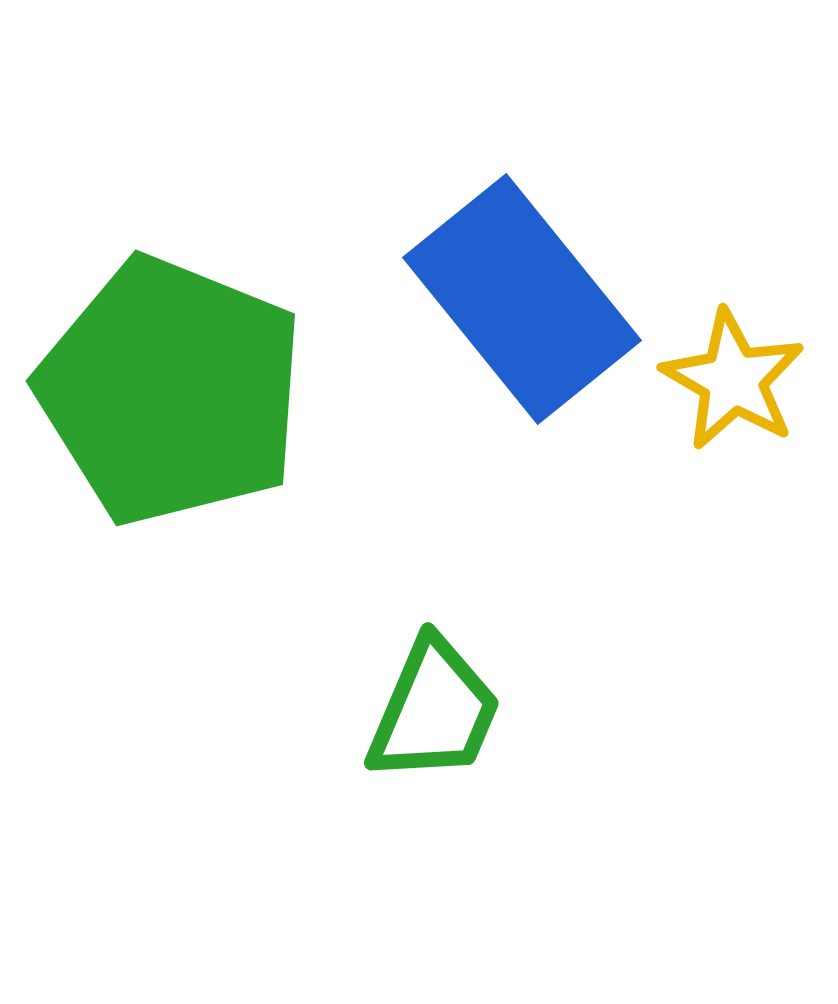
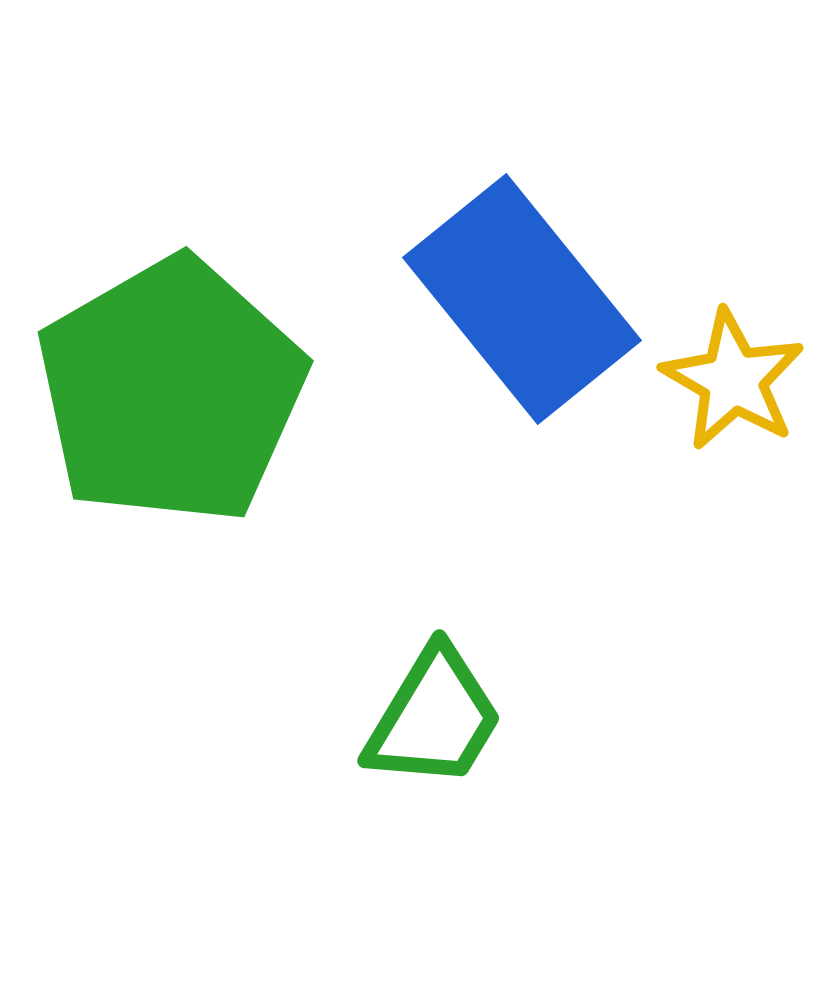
green pentagon: rotated 20 degrees clockwise
green trapezoid: moved 7 px down; rotated 8 degrees clockwise
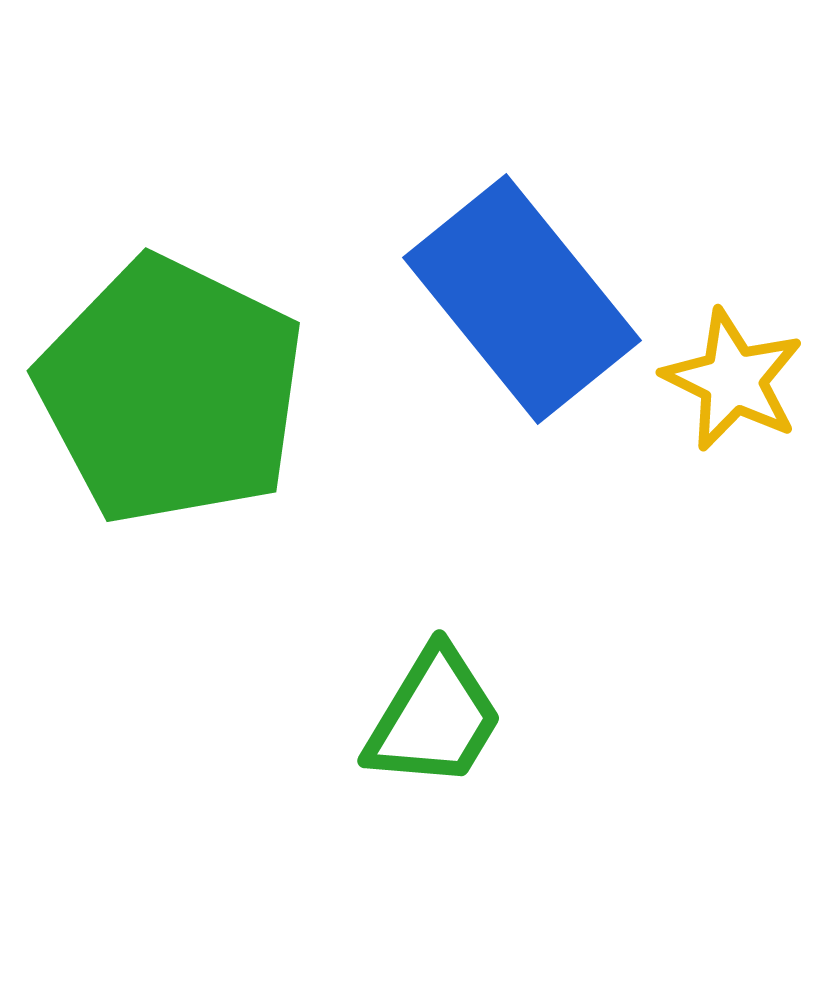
yellow star: rotated 4 degrees counterclockwise
green pentagon: rotated 16 degrees counterclockwise
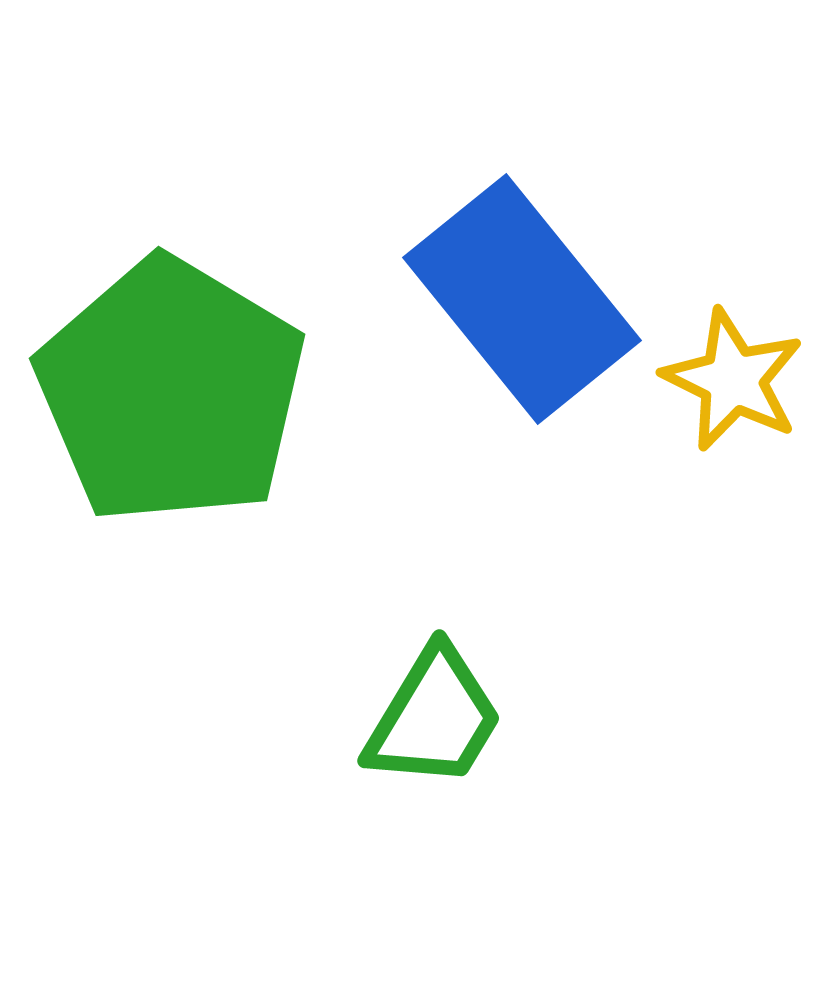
green pentagon: rotated 5 degrees clockwise
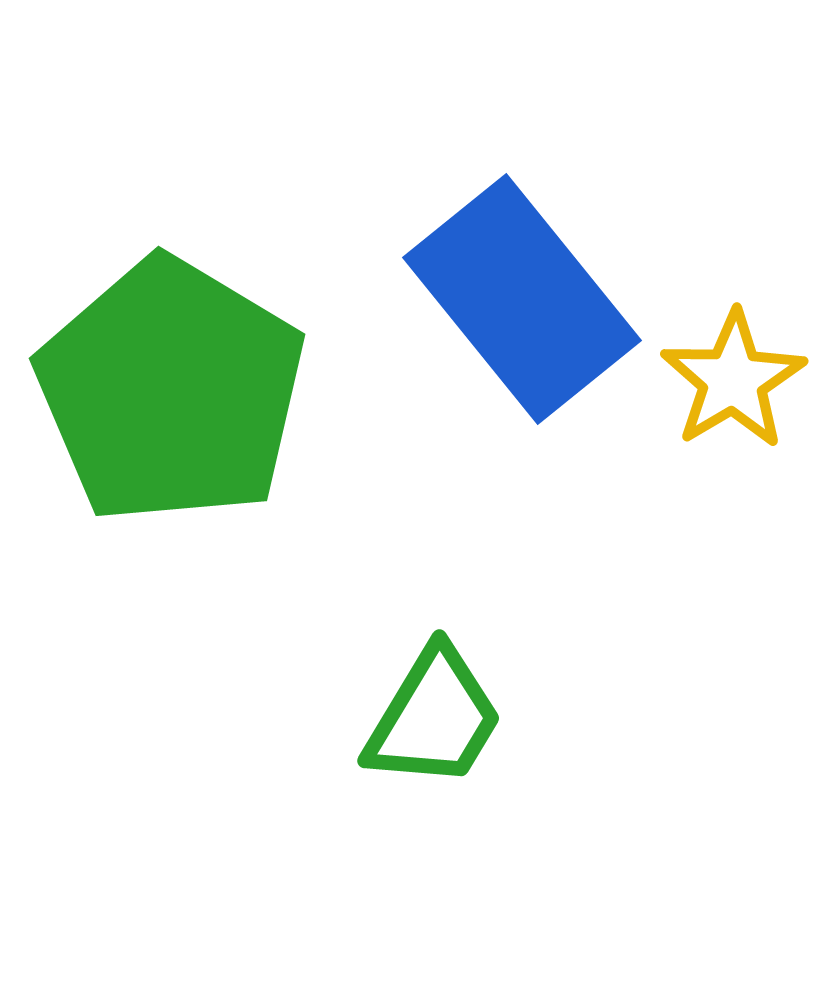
yellow star: rotated 15 degrees clockwise
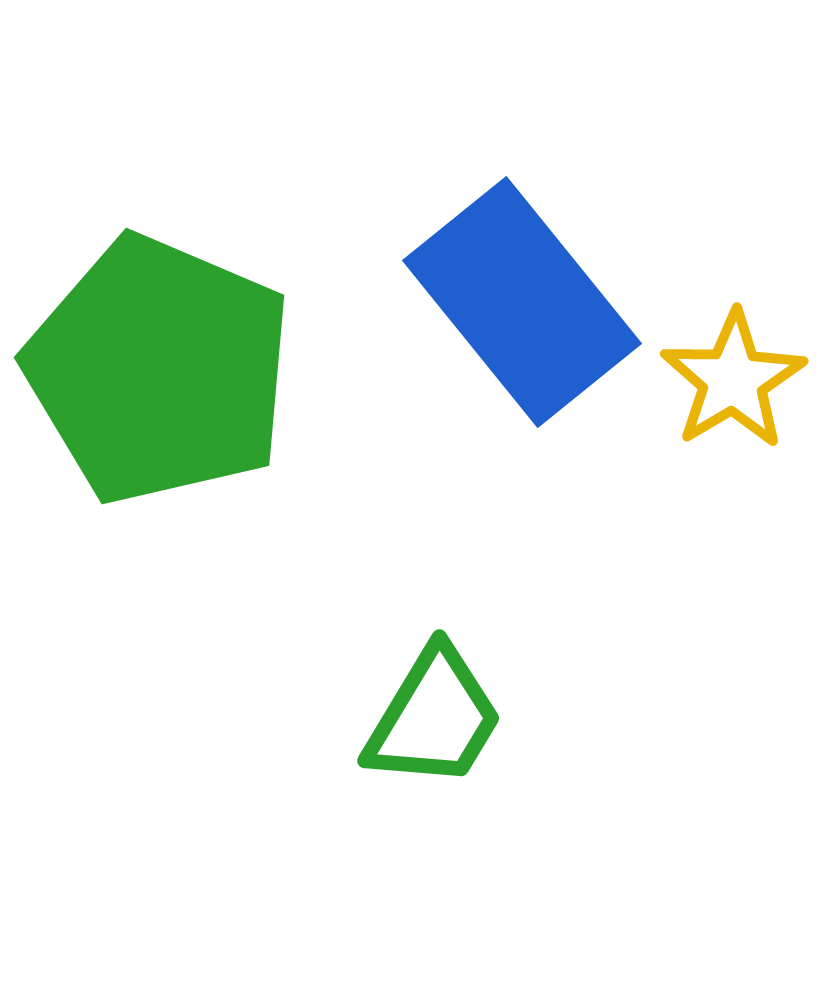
blue rectangle: moved 3 px down
green pentagon: moved 12 px left, 21 px up; rotated 8 degrees counterclockwise
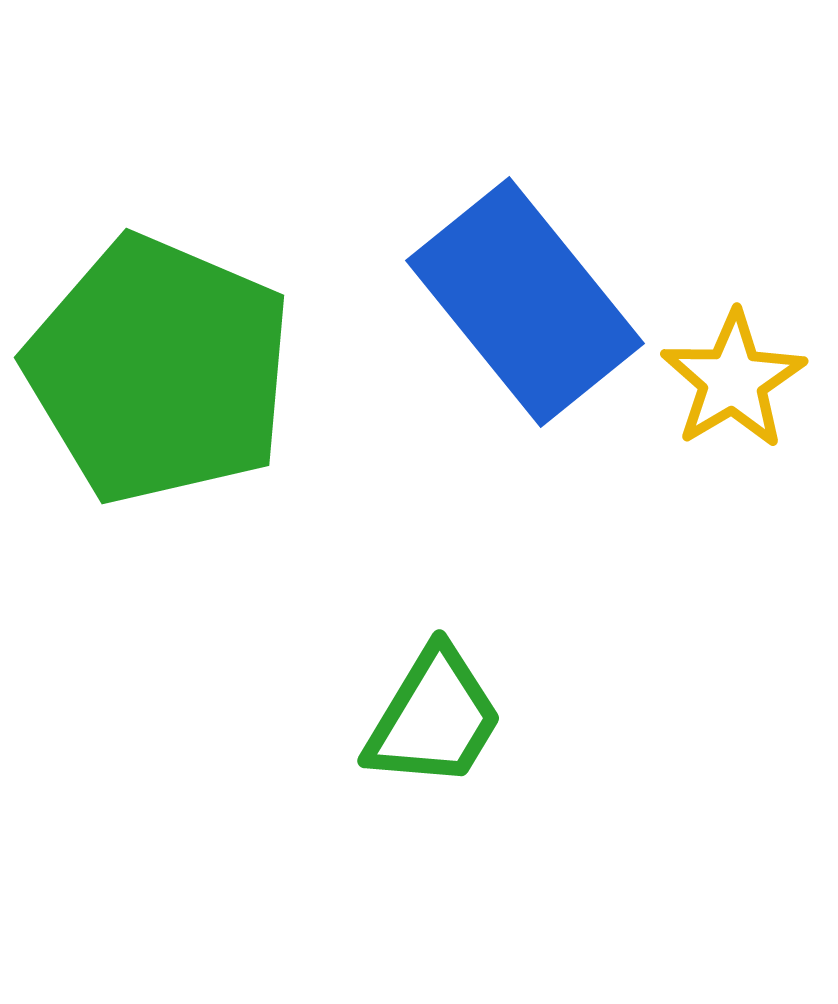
blue rectangle: moved 3 px right
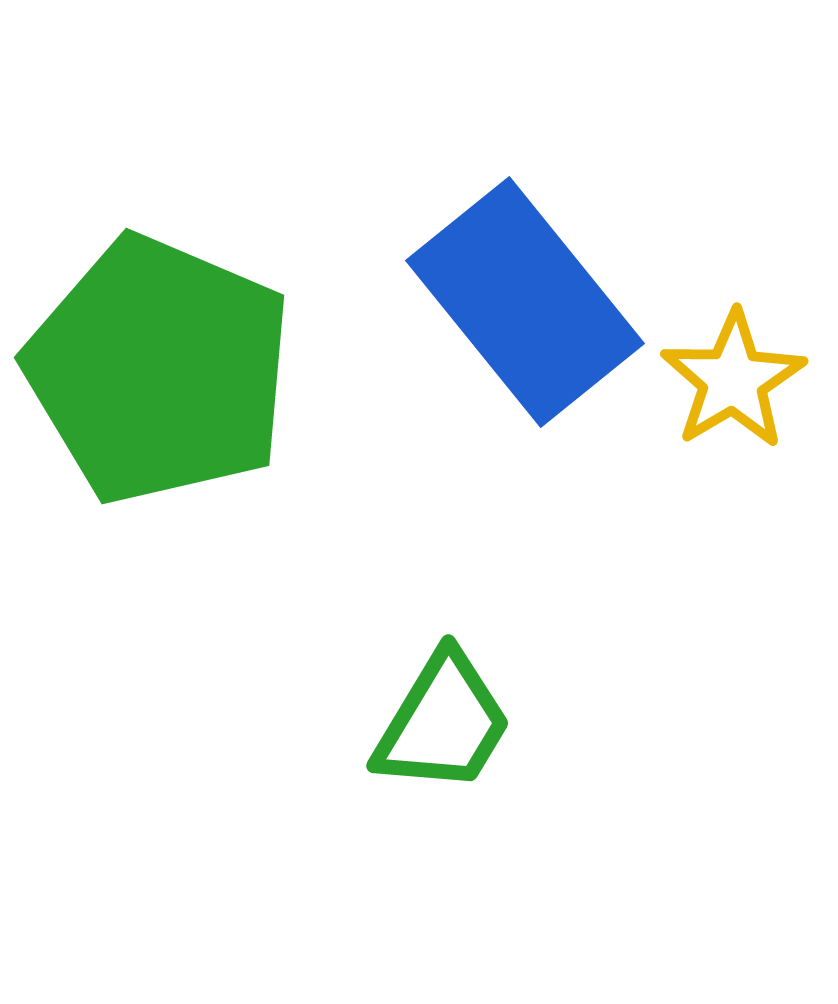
green trapezoid: moved 9 px right, 5 px down
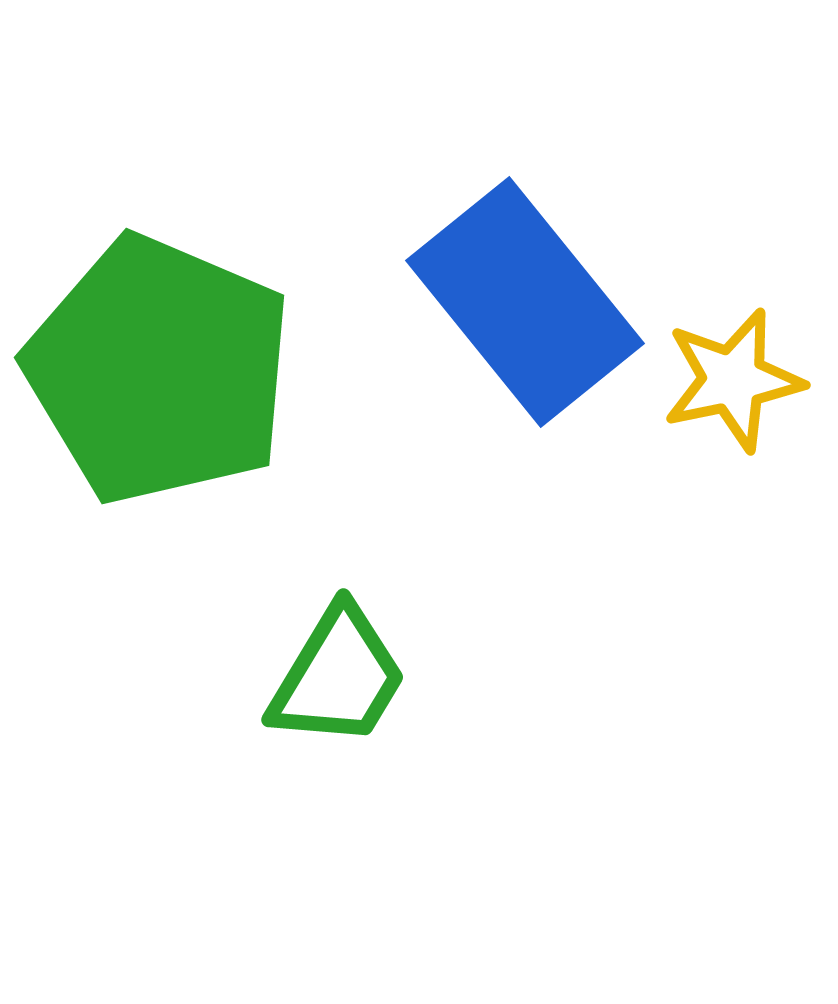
yellow star: rotated 19 degrees clockwise
green trapezoid: moved 105 px left, 46 px up
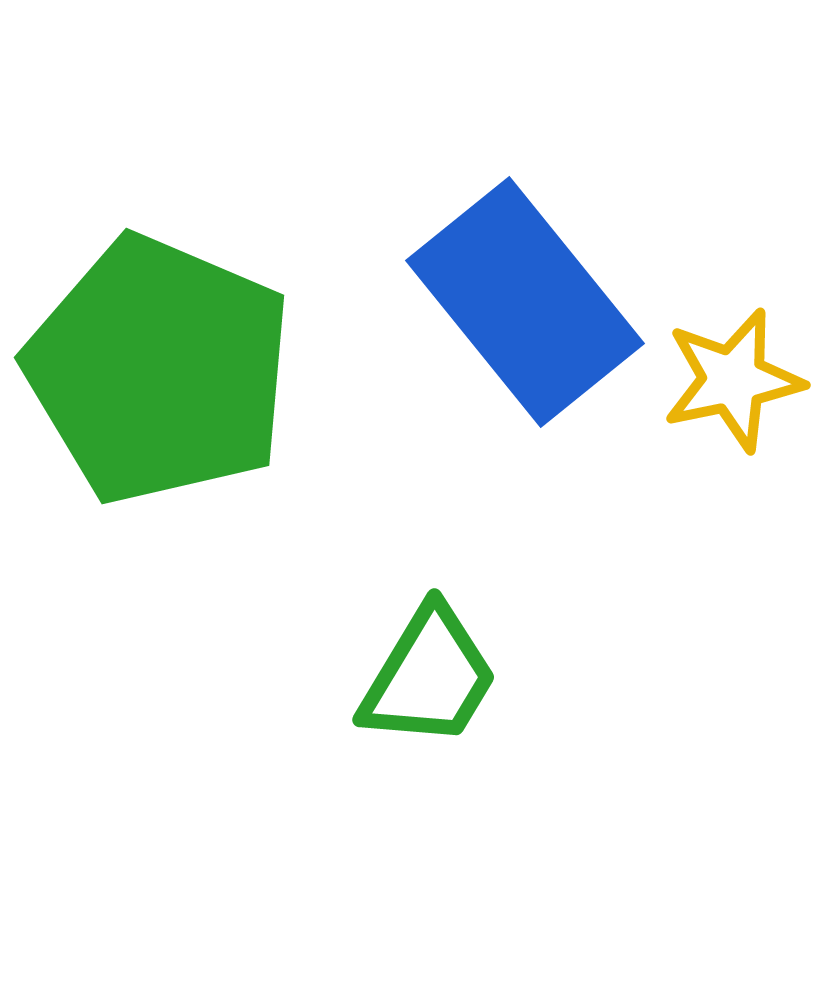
green trapezoid: moved 91 px right
